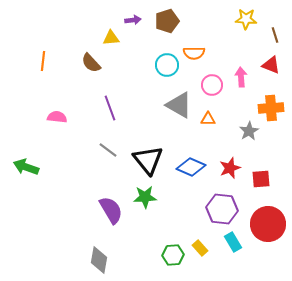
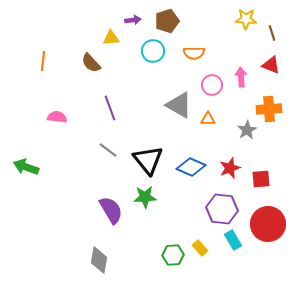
brown line: moved 3 px left, 2 px up
cyan circle: moved 14 px left, 14 px up
orange cross: moved 2 px left, 1 px down
gray star: moved 2 px left, 1 px up
cyan rectangle: moved 2 px up
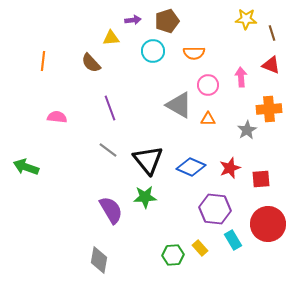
pink circle: moved 4 px left
purple hexagon: moved 7 px left
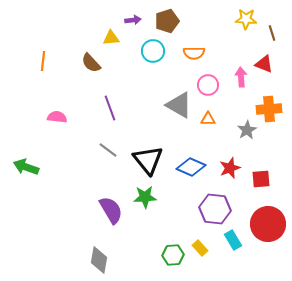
red triangle: moved 7 px left, 1 px up
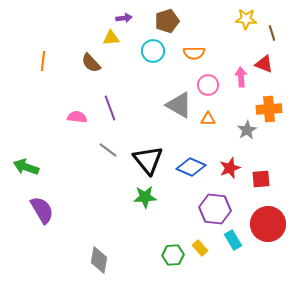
purple arrow: moved 9 px left, 2 px up
pink semicircle: moved 20 px right
purple semicircle: moved 69 px left
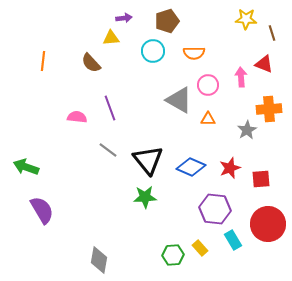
gray triangle: moved 5 px up
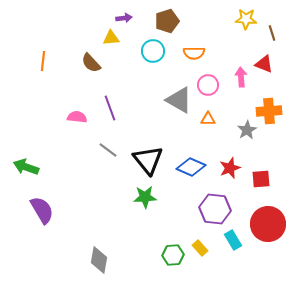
orange cross: moved 2 px down
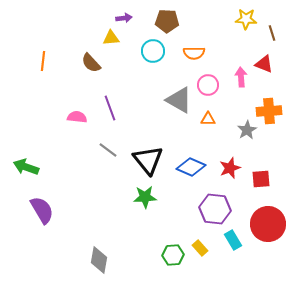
brown pentagon: rotated 20 degrees clockwise
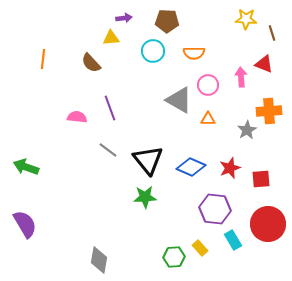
orange line: moved 2 px up
purple semicircle: moved 17 px left, 14 px down
green hexagon: moved 1 px right, 2 px down
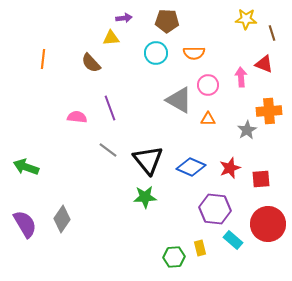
cyan circle: moved 3 px right, 2 px down
cyan rectangle: rotated 18 degrees counterclockwise
yellow rectangle: rotated 28 degrees clockwise
gray diamond: moved 37 px left, 41 px up; rotated 24 degrees clockwise
